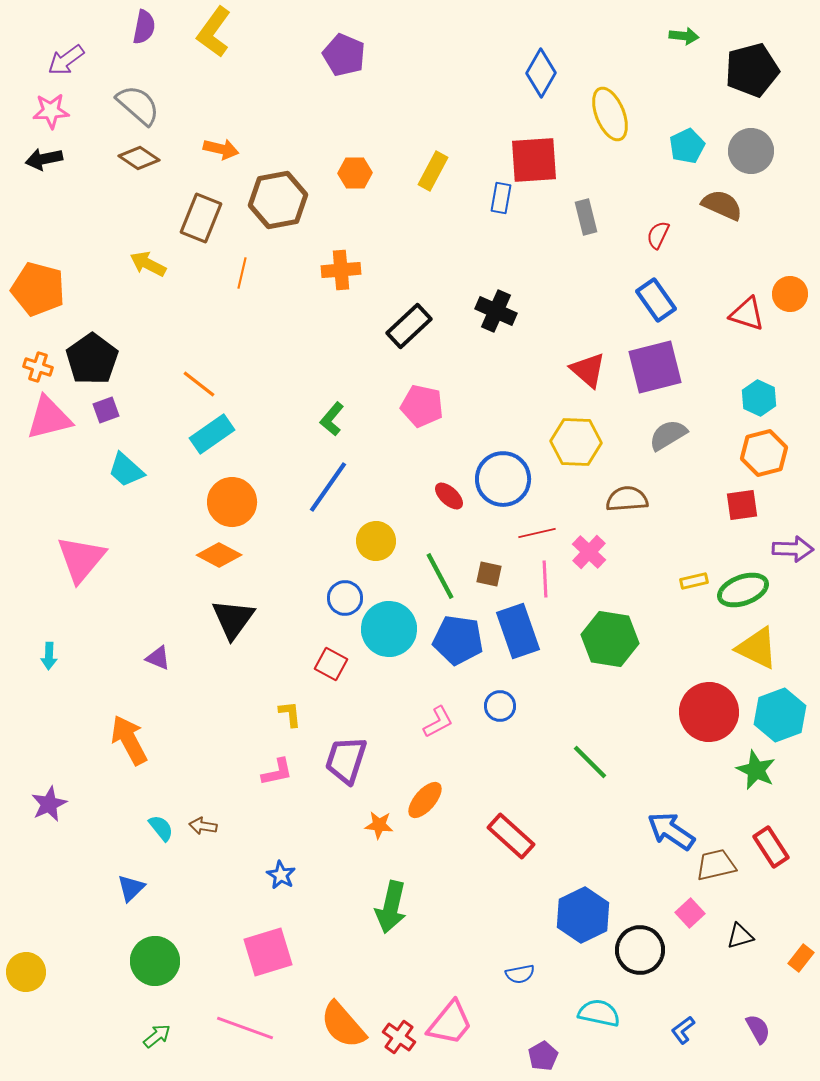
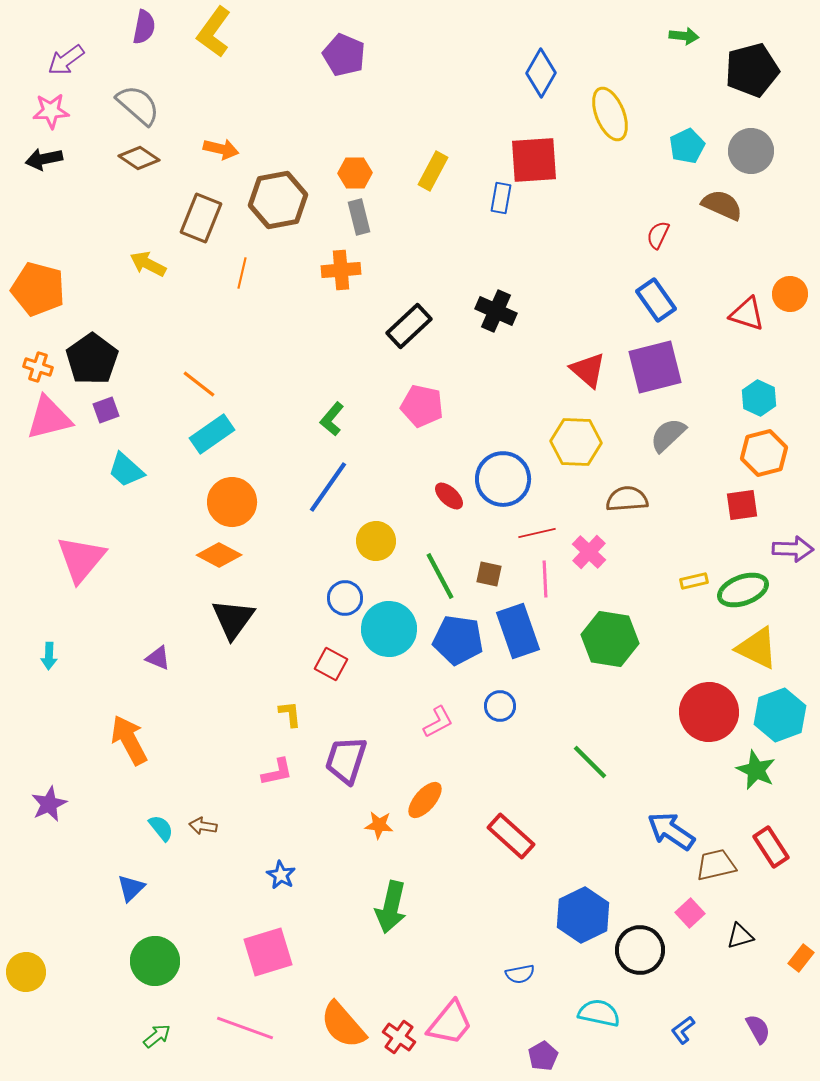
gray rectangle at (586, 217): moved 227 px left
gray semicircle at (668, 435): rotated 12 degrees counterclockwise
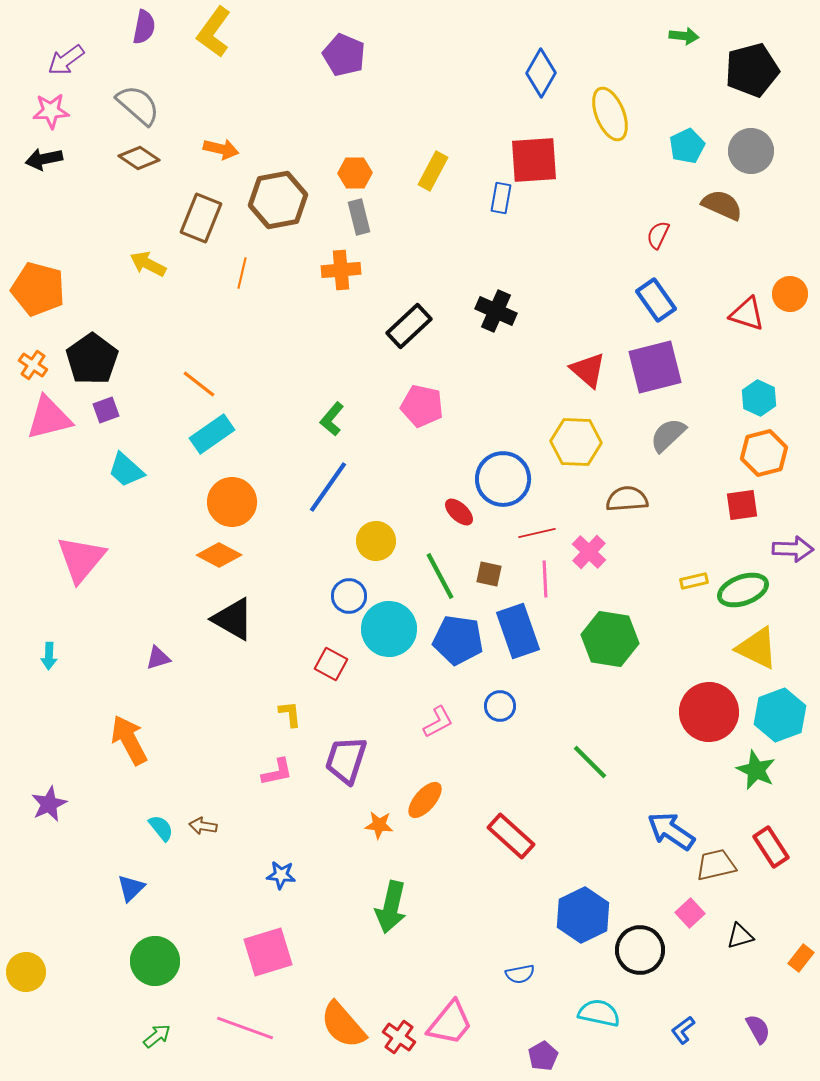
orange cross at (38, 367): moved 5 px left, 2 px up; rotated 16 degrees clockwise
red ellipse at (449, 496): moved 10 px right, 16 px down
blue circle at (345, 598): moved 4 px right, 2 px up
black triangle at (233, 619): rotated 36 degrees counterclockwise
purple triangle at (158, 658): rotated 40 degrees counterclockwise
blue star at (281, 875): rotated 24 degrees counterclockwise
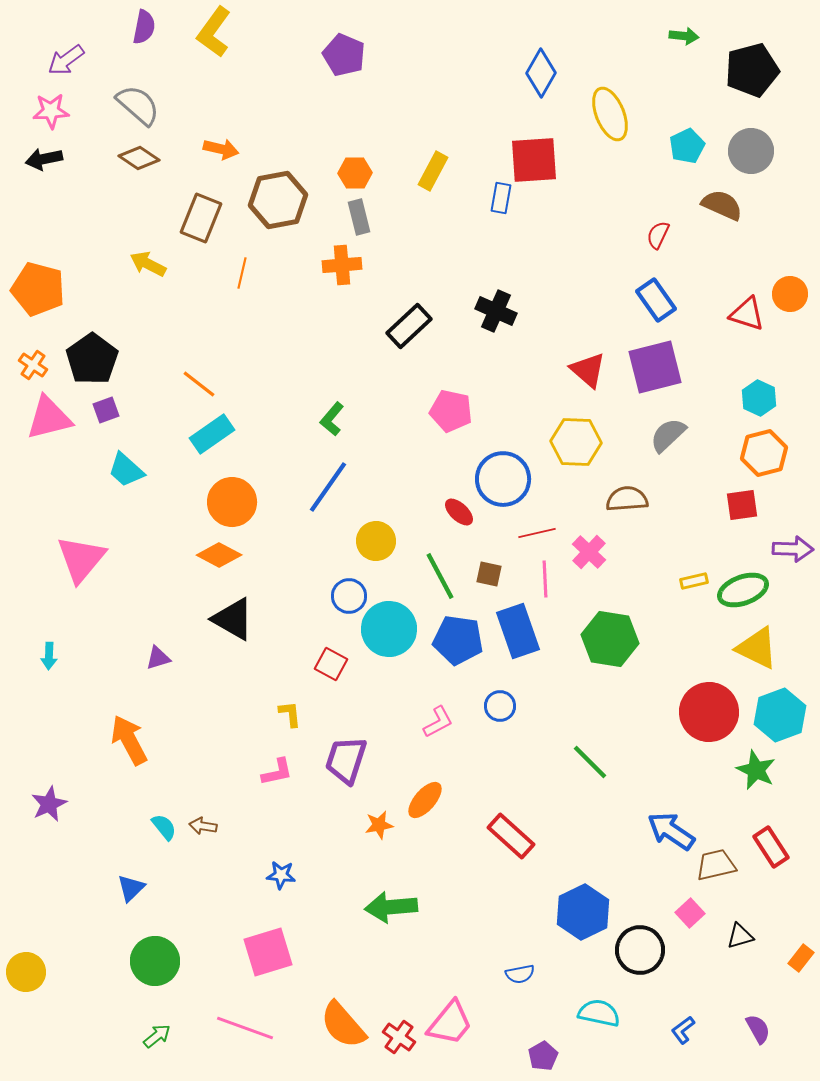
orange cross at (341, 270): moved 1 px right, 5 px up
pink pentagon at (422, 406): moved 29 px right, 5 px down
orange star at (379, 825): rotated 16 degrees counterclockwise
cyan semicircle at (161, 828): moved 3 px right, 1 px up
green arrow at (391, 907): rotated 72 degrees clockwise
blue hexagon at (583, 915): moved 3 px up
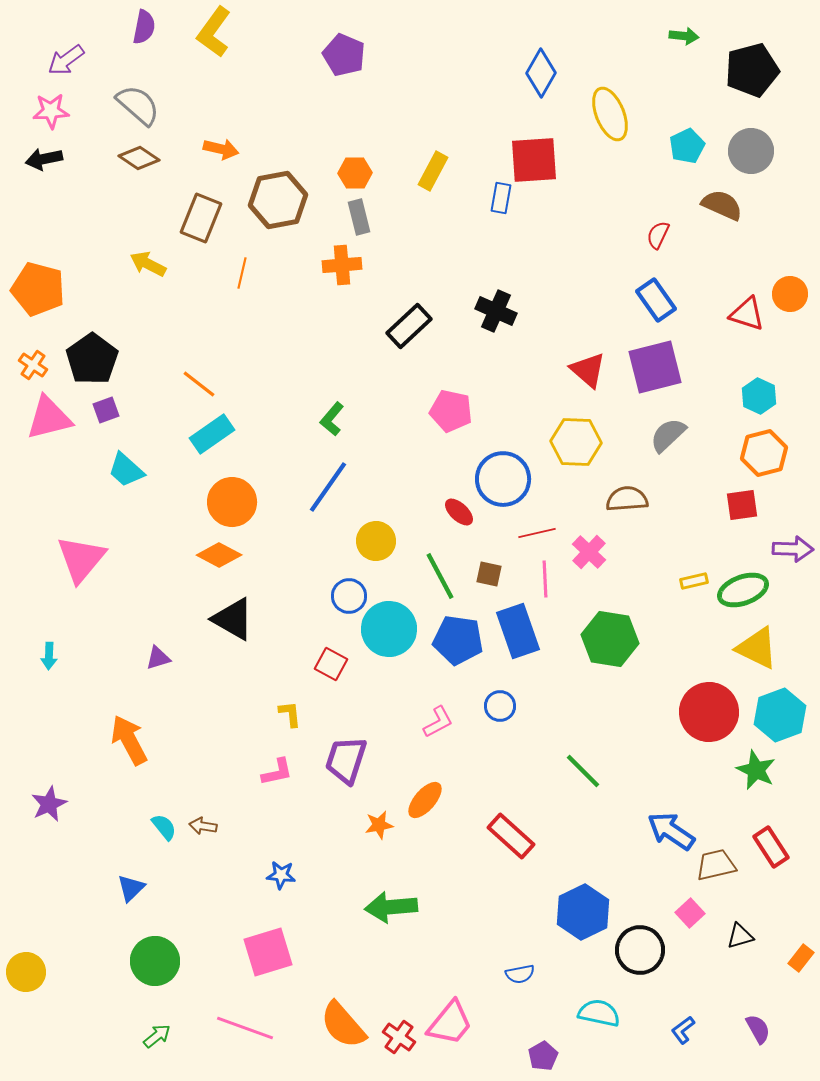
cyan hexagon at (759, 398): moved 2 px up
green line at (590, 762): moved 7 px left, 9 px down
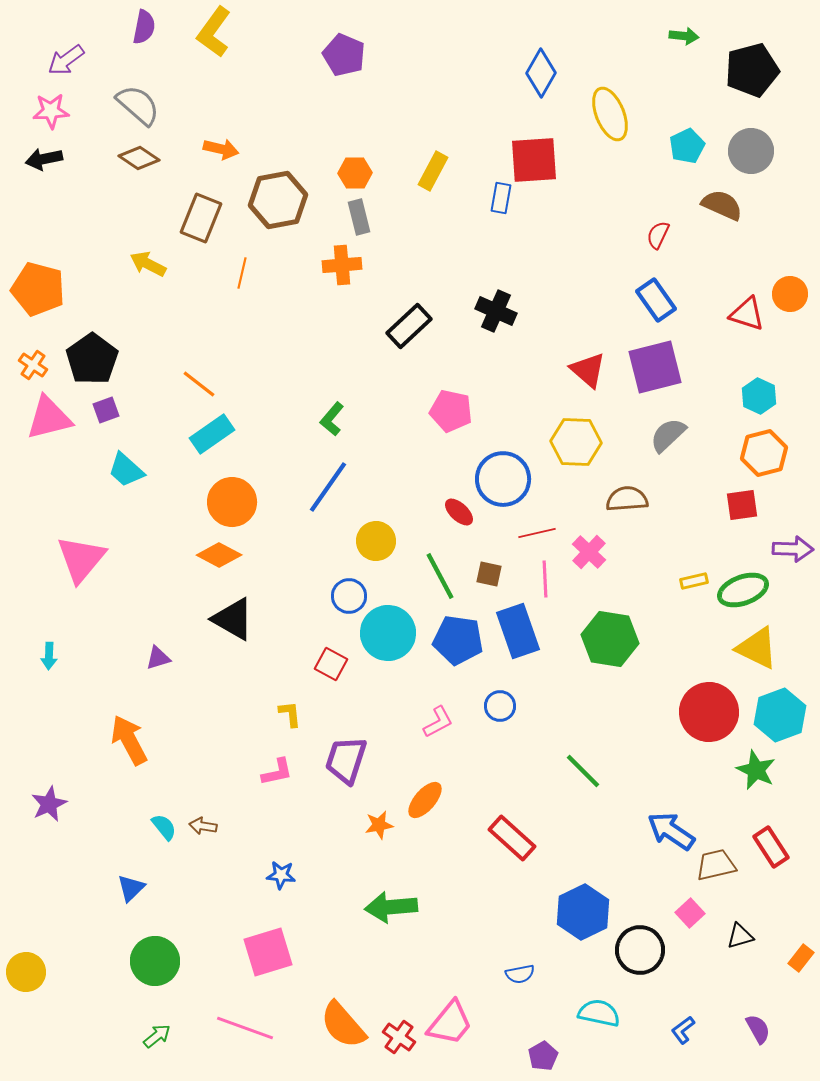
cyan circle at (389, 629): moved 1 px left, 4 px down
red rectangle at (511, 836): moved 1 px right, 2 px down
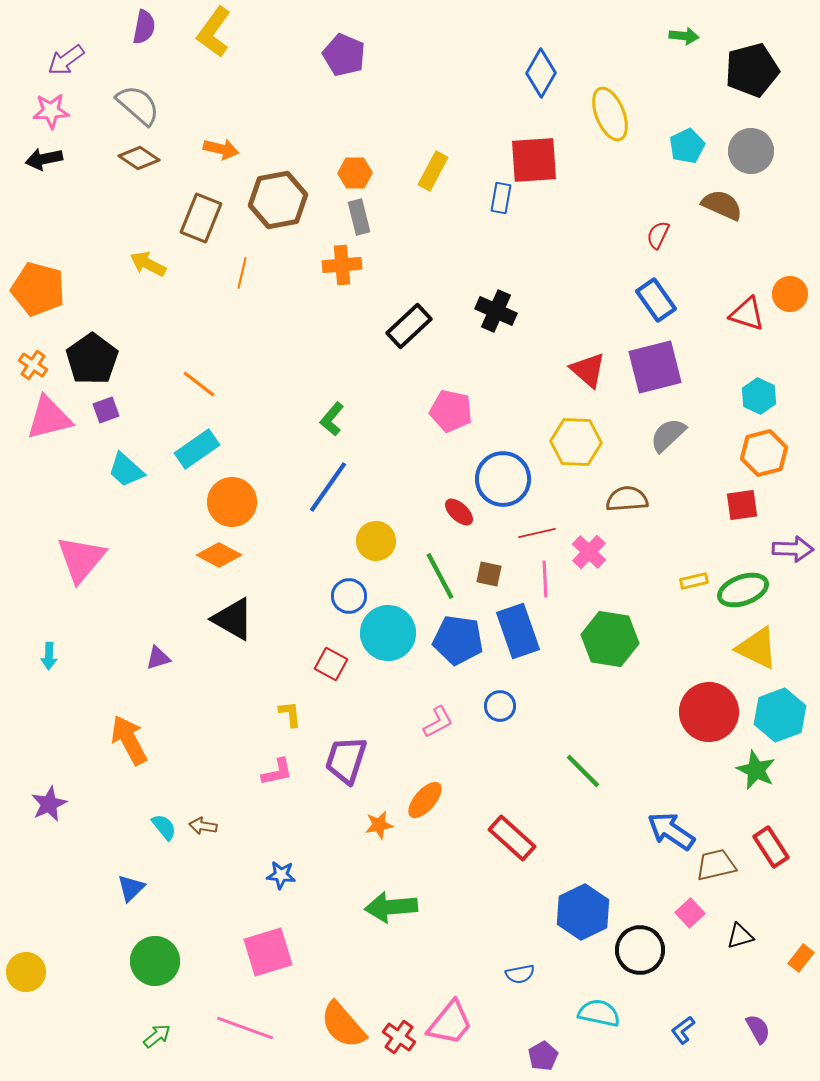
cyan rectangle at (212, 434): moved 15 px left, 15 px down
